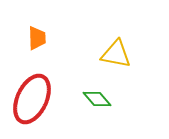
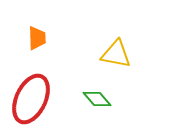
red ellipse: moved 1 px left
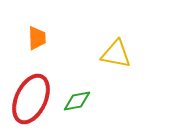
green diamond: moved 20 px left, 2 px down; rotated 60 degrees counterclockwise
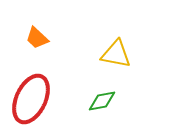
orange trapezoid: rotated 135 degrees clockwise
green diamond: moved 25 px right
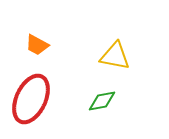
orange trapezoid: moved 7 px down; rotated 15 degrees counterclockwise
yellow triangle: moved 1 px left, 2 px down
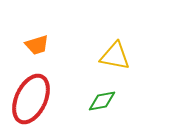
orange trapezoid: rotated 45 degrees counterclockwise
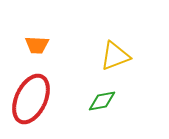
orange trapezoid: rotated 20 degrees clockwise
yellow triangle: rotated 32 degrees counterclockwise
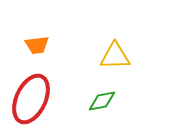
orange trapezoid: rotated 10 degrees counterclockwise
yellow triangle: rotated 20 degrees clockwise
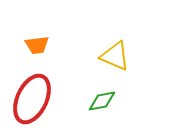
yellow triangle: rotated 24 degrees clockwise
red ellipse: moved 1 px right
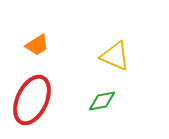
orange trapezoid: rotated 25 degrees counterclockwise
red ellipse: moved 1 px down
